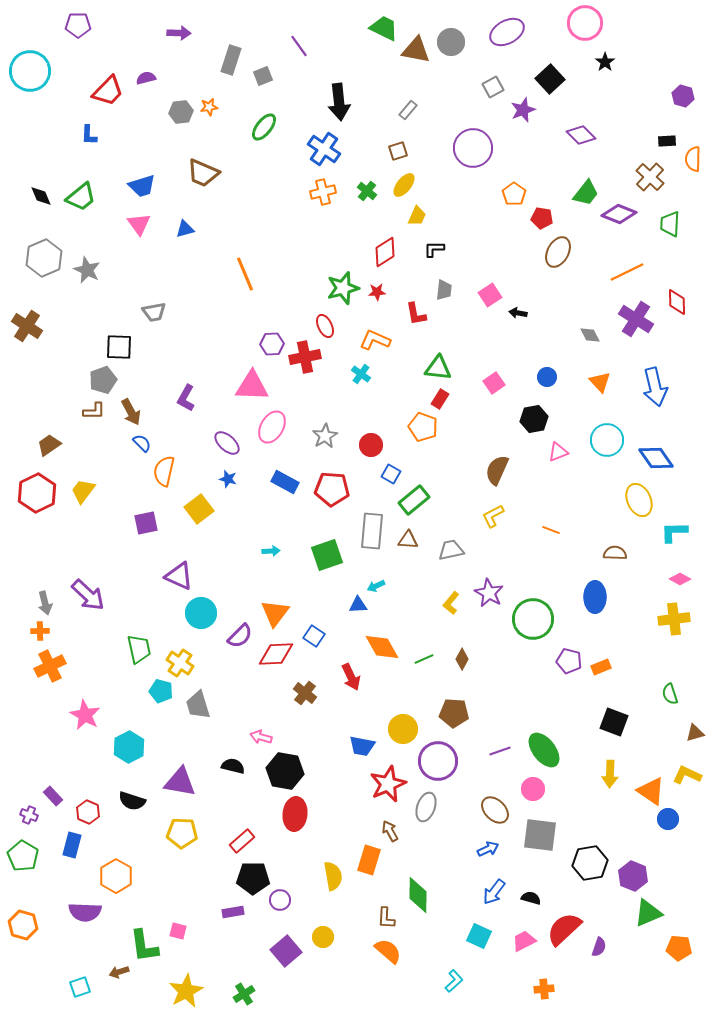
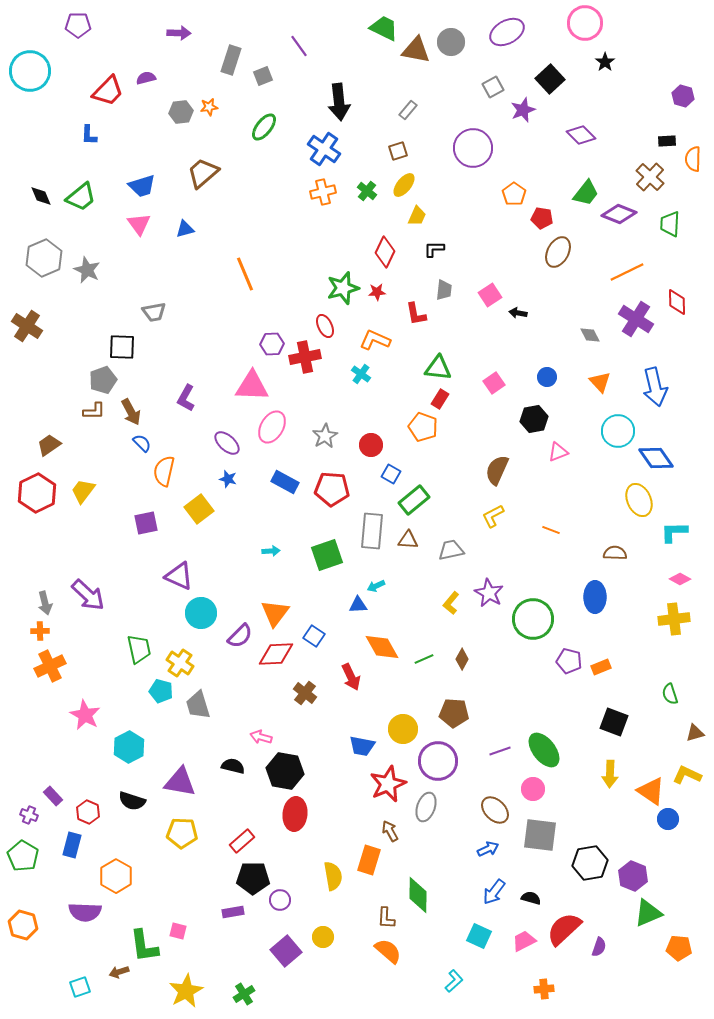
brown trapezoid at (203, 173): rotated 116 degrees clockwise
red diamond at (385, 252): rotated 32 degrees counterclockwise
black square at (119, 347): moved 3 px right
cyan circle at (607, 440): moved 11 px right, 9 px up
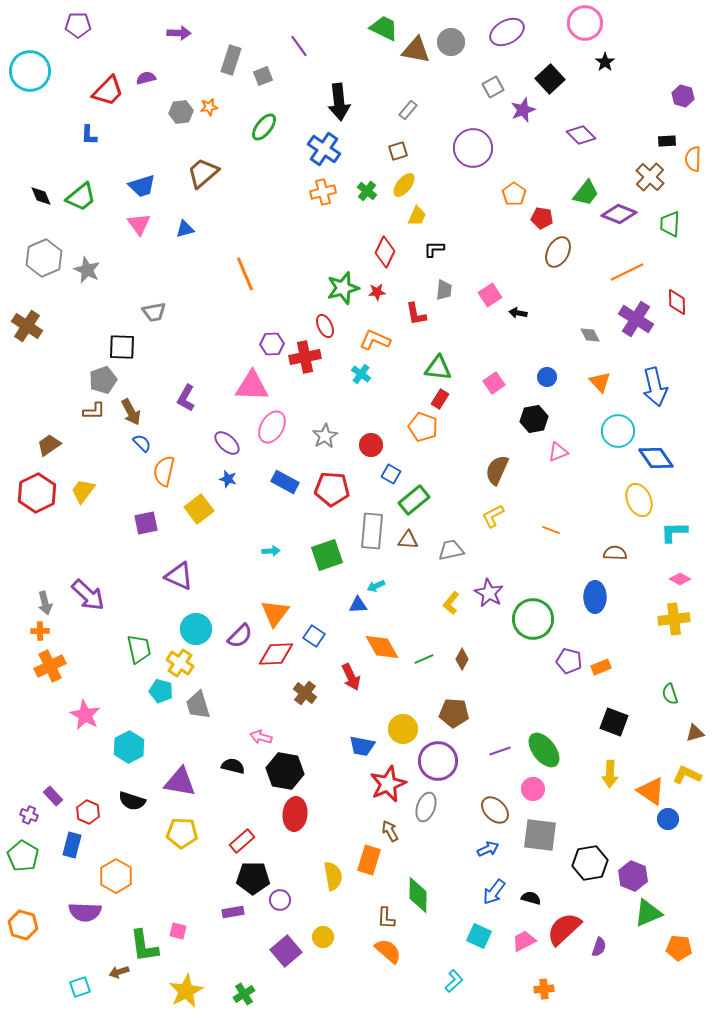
cyan circle at (201, 613): moved 5 px left, 16 px down
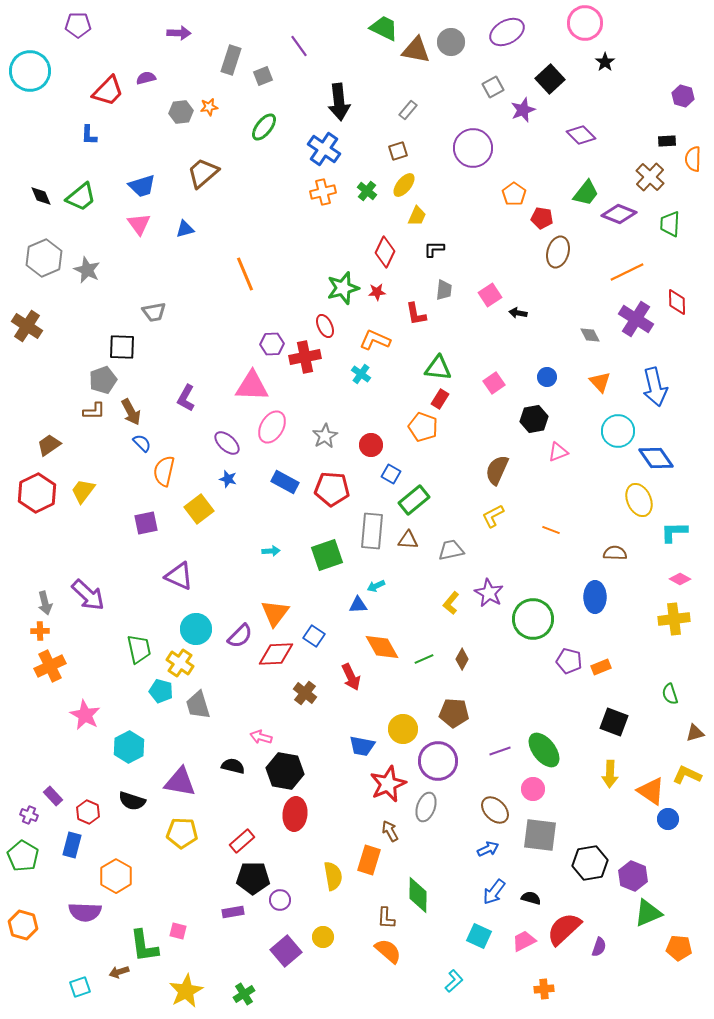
brown ellipse at (558, 252): rotated 12 degrees counterclockwise
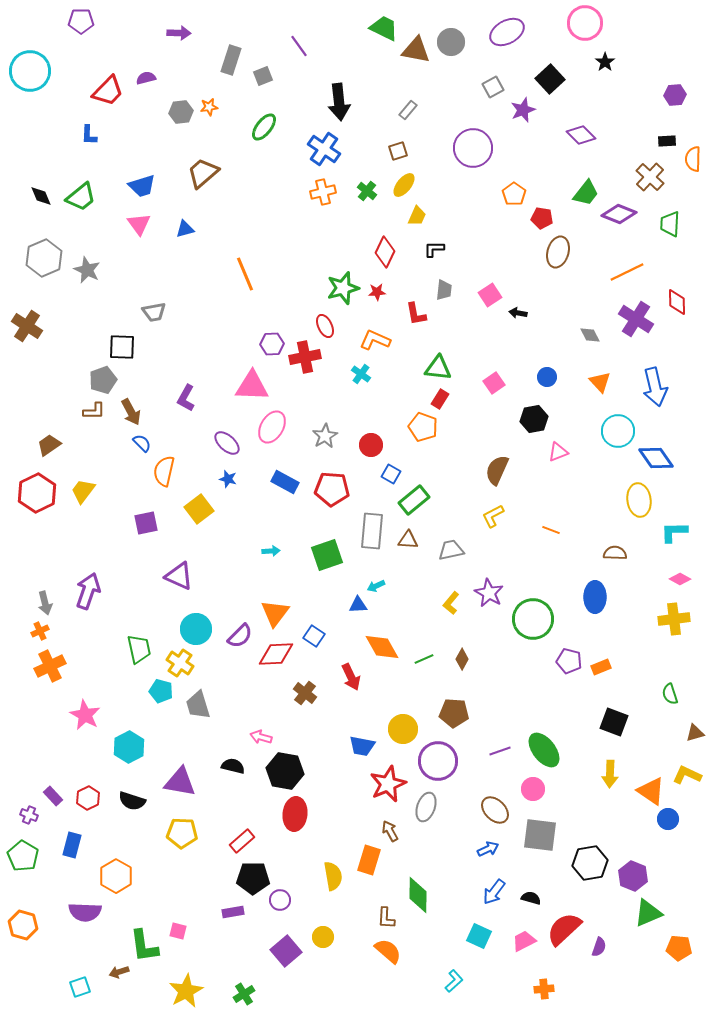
purple pentagon at (78, 25): moved 3 px right, 4 px up
purple hexagon at (683, 96): moved 8 px left, 1 px up; rotated 20 degrees counterclockwise
yellow ellipse at (639, 500): rotated 16 degrees clockwise
purple arrow at (88, 595): moved 4 px up; rotated 114 degrees counterclockwise
orange cross at (40, 631): rotated 24 degrees counterclockwise
red hexagon at (88, 812): moved 14 px up; rotated 10 degrees clockwise
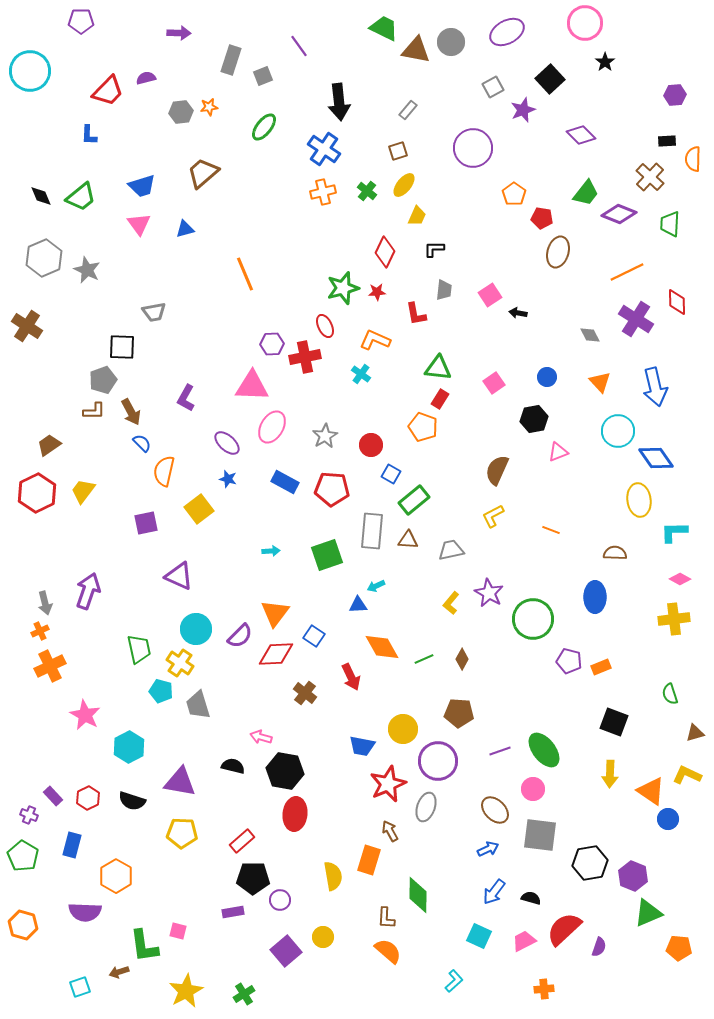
brown pentagon at (454, 713): moved 5 px right
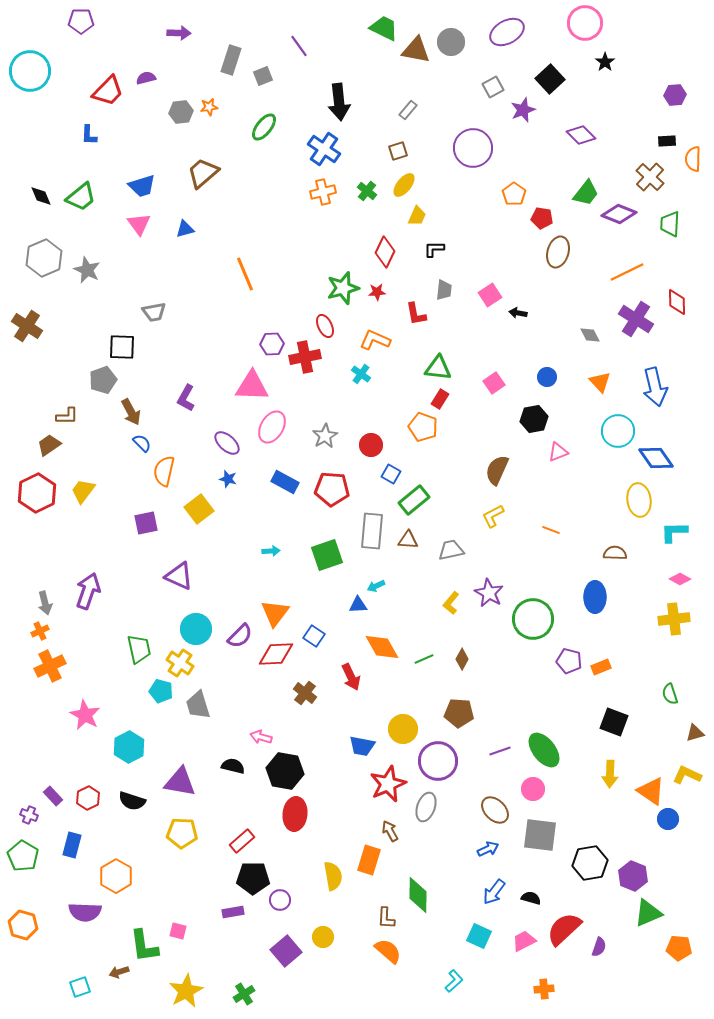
brown L-shape at (94, 411): moved 27 px left, 5 px down
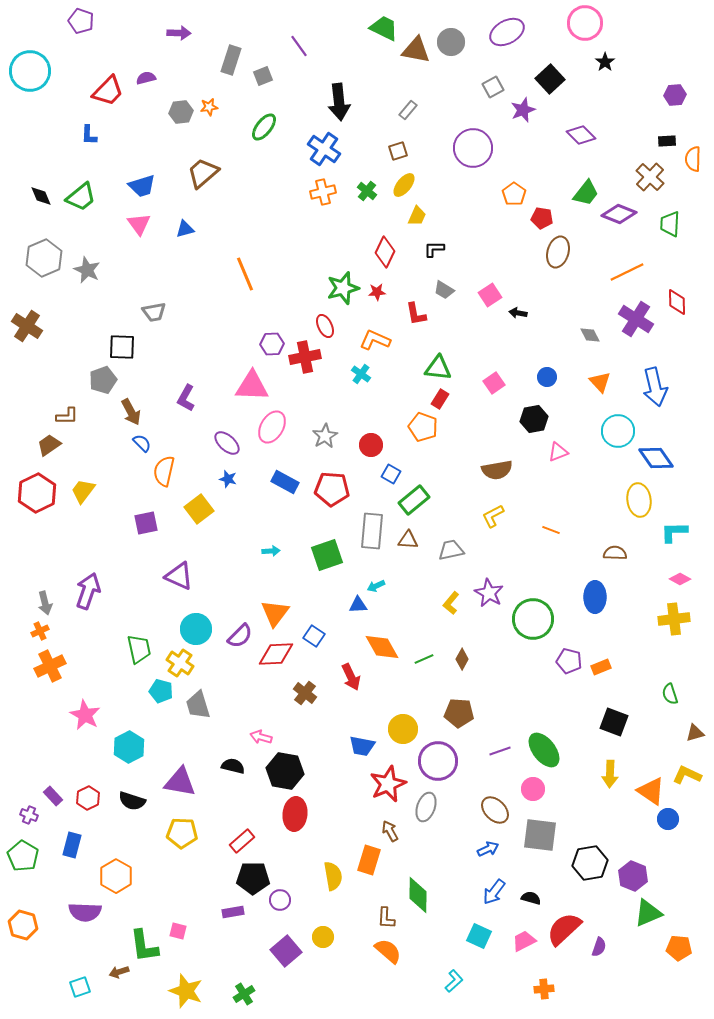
purple pentagon at (81, 21): rotated 20 degrees clockwise
gray trapezoid at (444, 290): rotated 115 degrees clockwise
brown semicircle at (497, 470): rotated 124 degrees counterclockwise
yellow star at (186, 991): rotated 24 degrees counterclockwise
